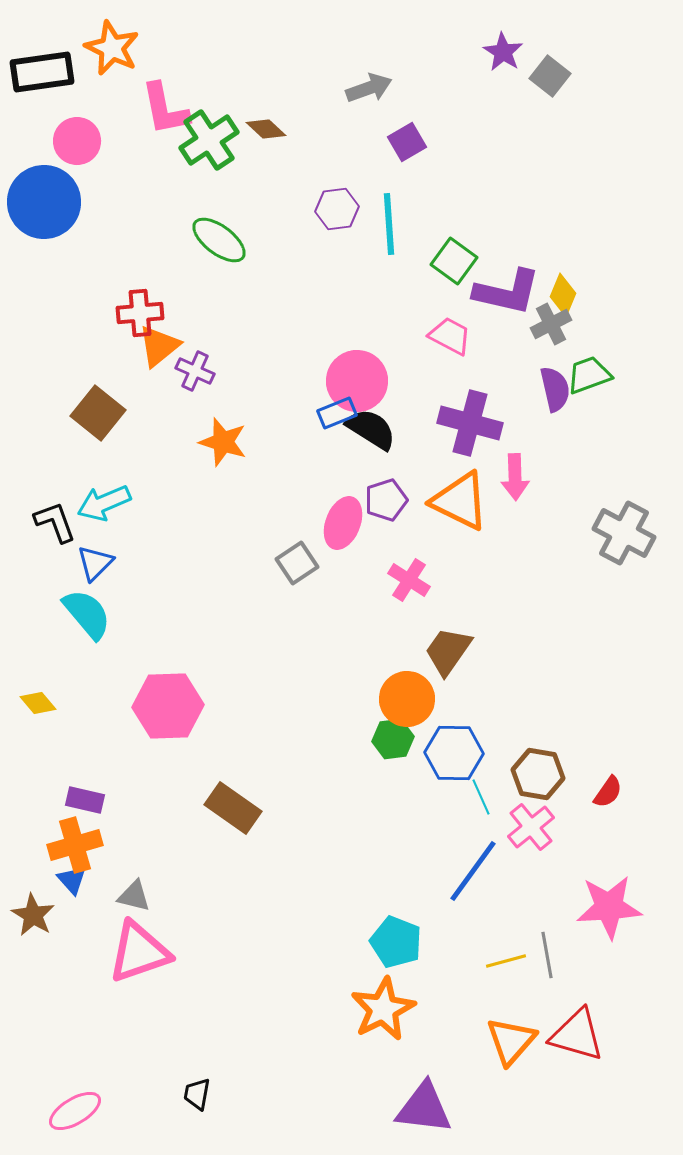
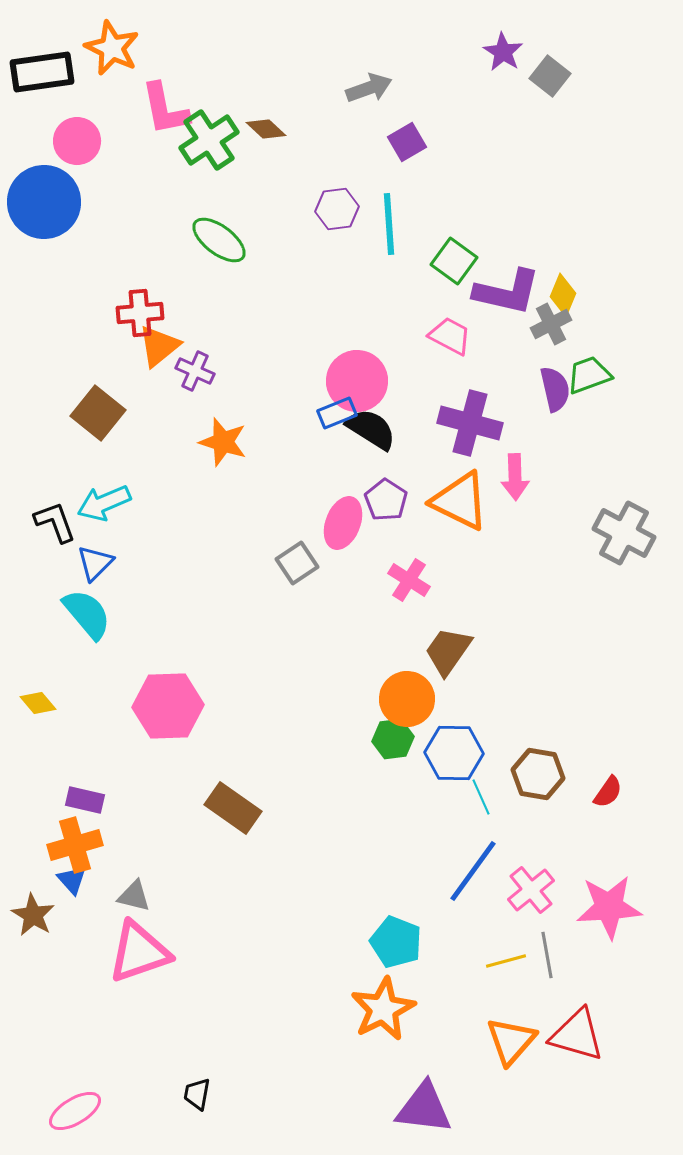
purple pentagon at (386, 500): rotated 21 degrees counterclockwise
pink cross at (531, 827): moved 63 px down
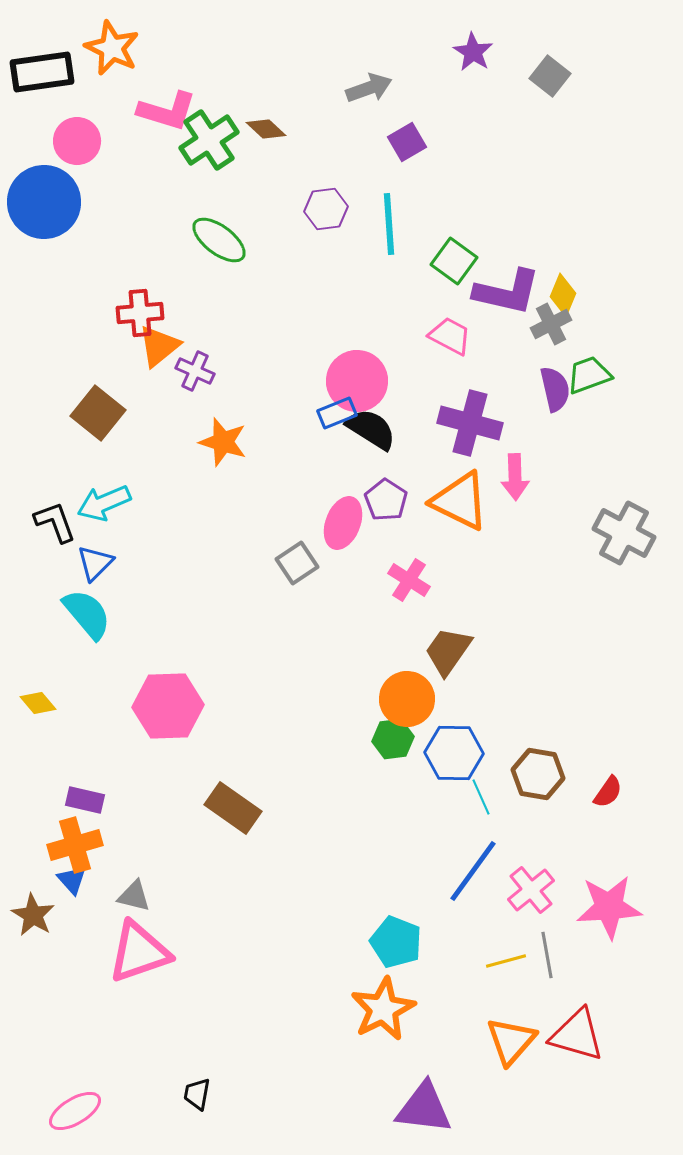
purple star at (503, 52): moved 30 px left
pink L-shape at (165, 109): moved 2 px right, 2 px down; rotated 62 degrees counterclockwise
purple hexagon at (337, 209): moved 11 px left
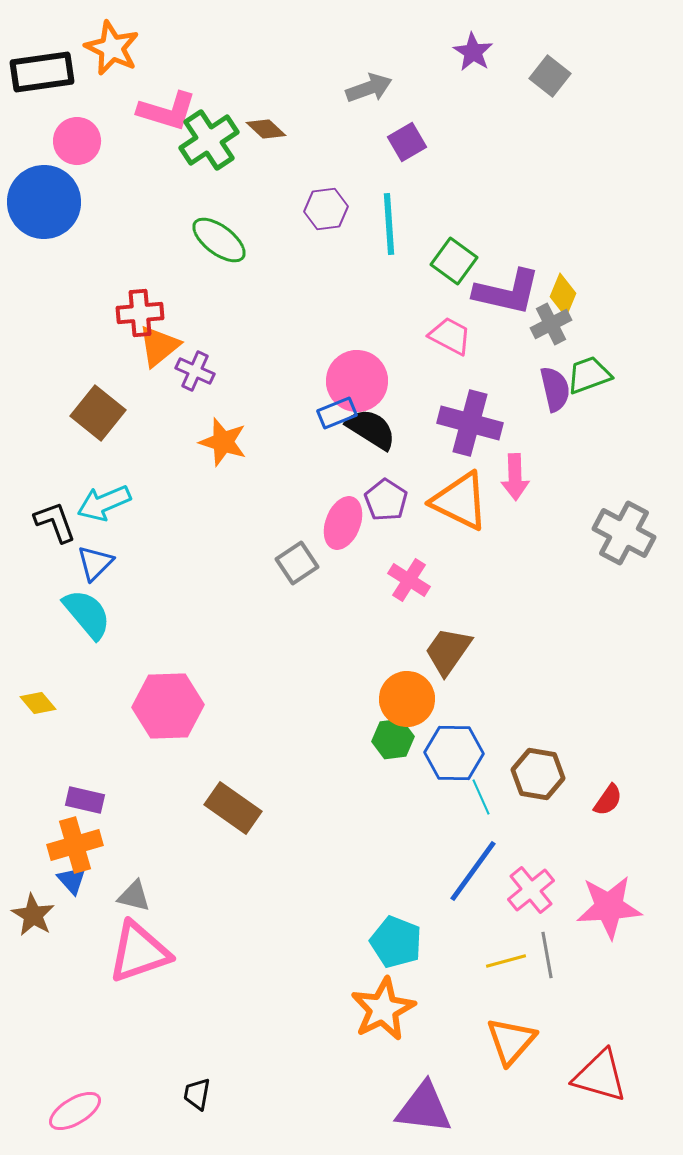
red semicircle at (608, 792): moved 8 px down
red triangle at (577, 1035): moved 23 px right, 41 px down
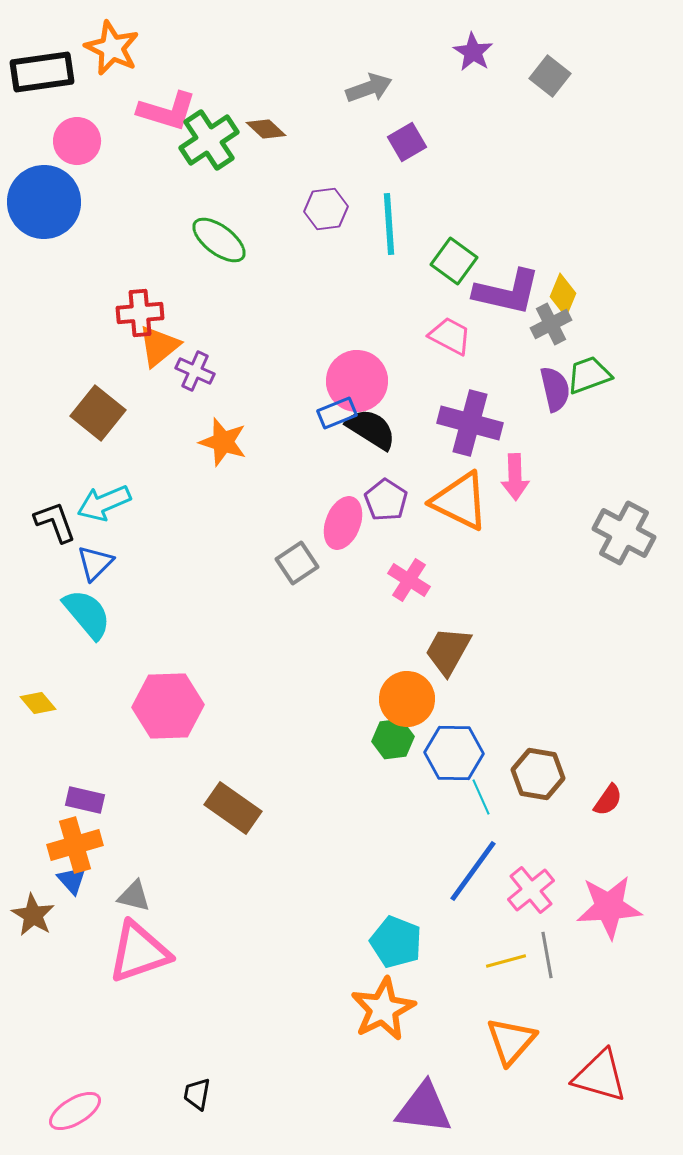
brown trapezoid at (448, 651): rotated 6 degrees counterclockwise
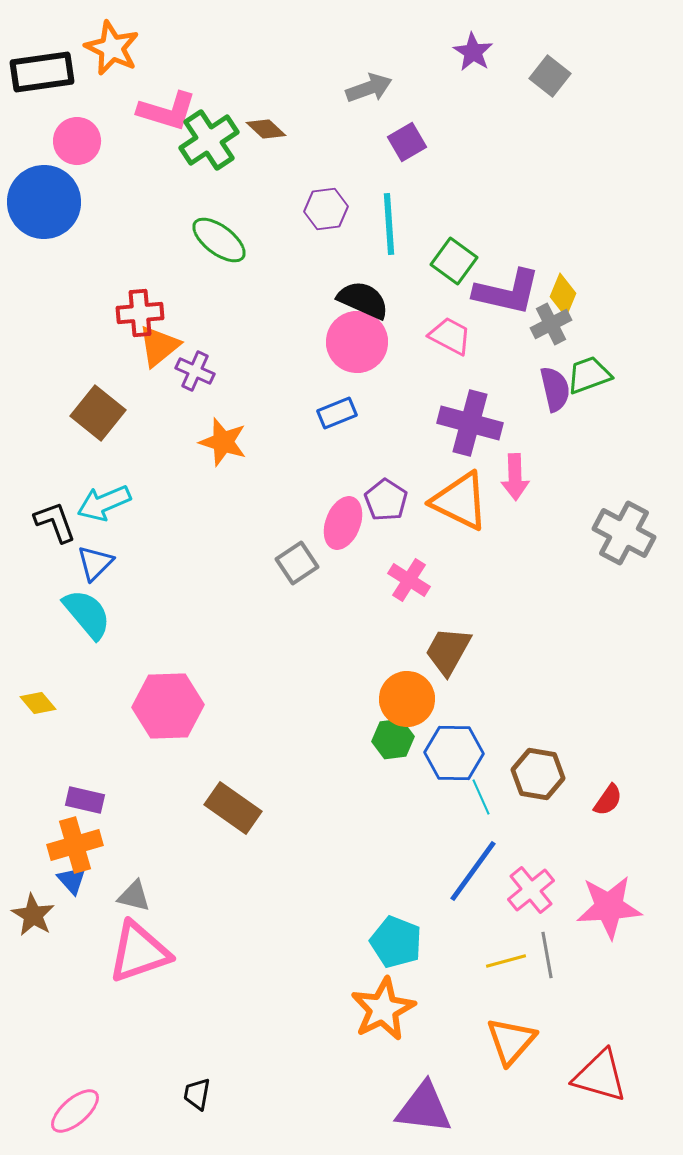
pink circle at (357, 381): moved 39 px up
black semicircle at (371, 429): moved 8 px left, 129 px up; rotated 8 degrees counterclockwise
pink ellipse at (75, 1111): rotated 10 degrees counterclockwise
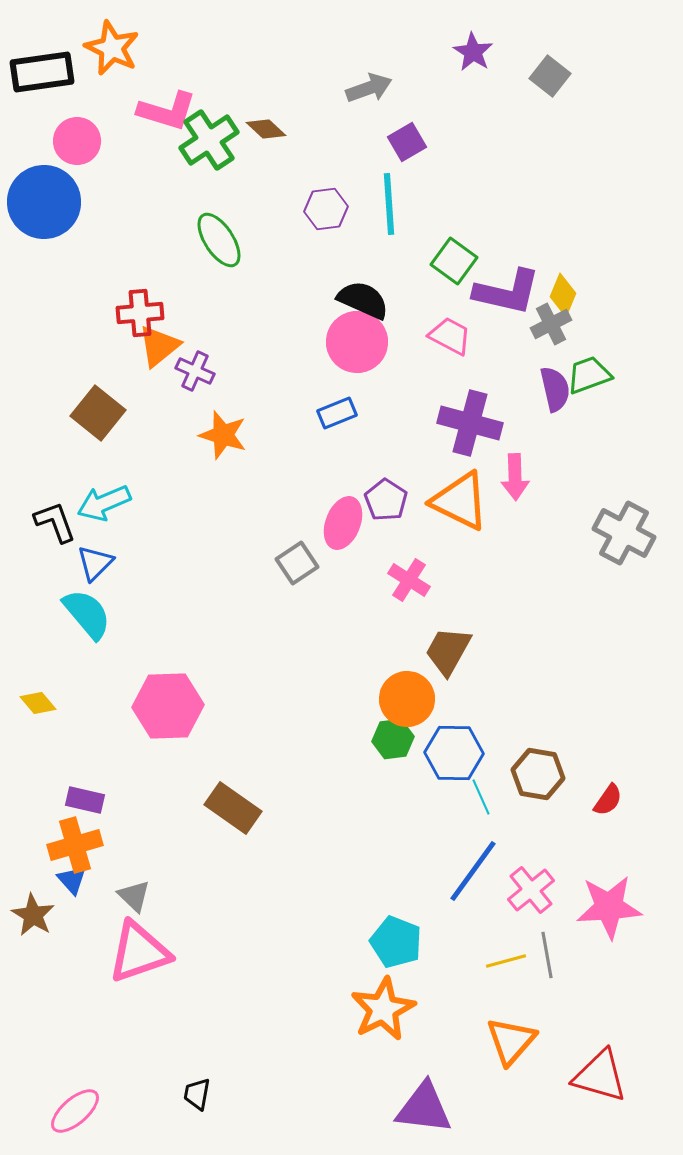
cyan line at (389, 224): moved 20 px up
green ellipse at (219, 240): rotated 20 degrees clockwise
orange star at (223, 442): moved 7 px up
gray triangle at (134, 896): rotated 30 degrees clockwise
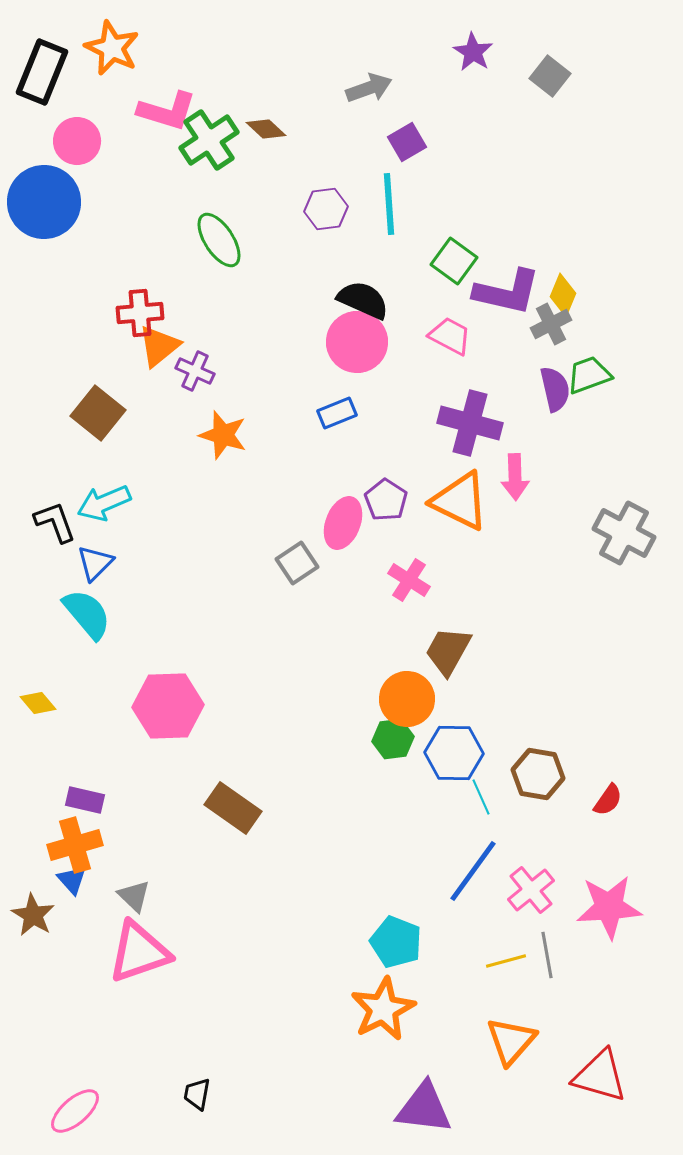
black rectangle at (42, 72): rotated 60 degrees counterclockwise
